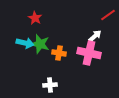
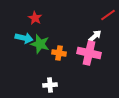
cyan arrow: moved 1 px left, 5 px up
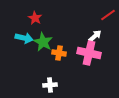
green star: moved 3 px right, 2 px up; rotated 12 degrees clockwise
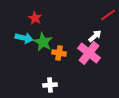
pink cross: rotated 25 degrees clockwise
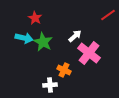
white arrow: moved 20 px left
orange cross: moved 5 px right, 17 px down; rotated 16 degrees clockwise
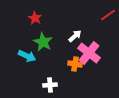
cyan arrow: moved 3 px right, 18 px down; rotated 12 degrees clockwise
orange cross: moved 11 px right, 6 px up; rotated 16 degrees counterclockwise
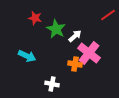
red star: rotated 16 degrees counterclockwise
green star: moved 13 px right, 13 px up
white cross: moved 2 px right, 1 px up; rotated 16 degrees clockwise
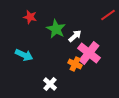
red star: moved 5 px left, 1 px up
cyan arrow: moved 3 px left, 1 px up
orange cross: rotated 16 degrees clockwise
white cross: moved 2 px left; rotated 32 degrees clockwise
